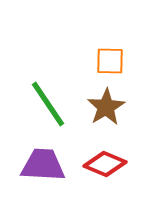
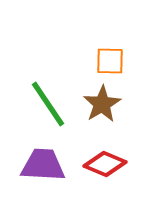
brown star: moved 4 px left, 3 px up
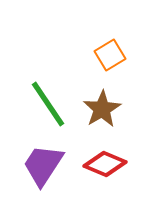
orange square: moved 6 px up; rotated 32 degrees counterclockwise
brown star: moved 5 px down
purple trapezoid: rotated 60 degrees counterclockwise
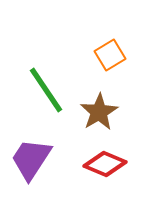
green line: moved 2 px left, 14 px up
brown star: moved 3 px left, 3 px down
purple trapezoid: moved 12 px left, 6 px up
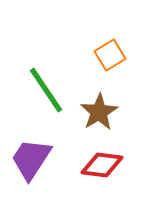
red diamond: moved 3 px left, 1 px down; rotated 15 degrees counterclockwise
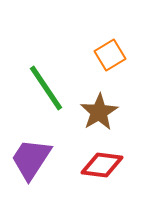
green line: moved 2 px up
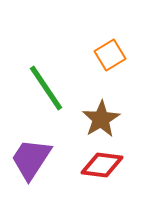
brown star: moved 2 px right, 7 px down
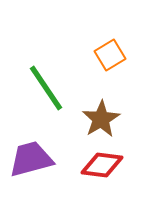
purple trapezoid: rotated 42 degrees clockwise
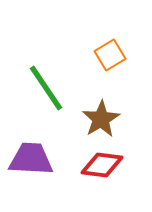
purple trapezoid: rotated 18 degrees clockwise
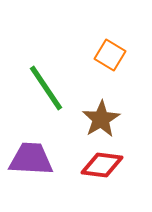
orange square: rotated 28 degrees counterclockwise
